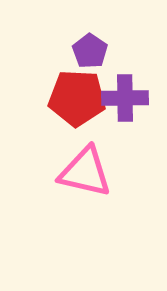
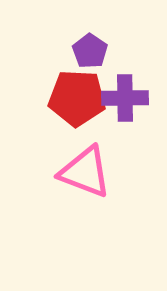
pink triangle: rotated 8 degrees clockwise
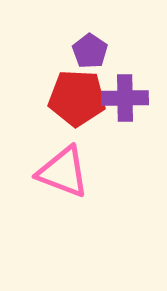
pink triangle: moved 22 px left
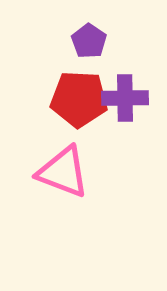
purple pentagon: moved 1 px left, 10 px up
red pentagon: moved 2 px right, 1 px down
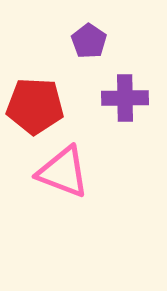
red pentagon: moved 44 px left, 7 px down
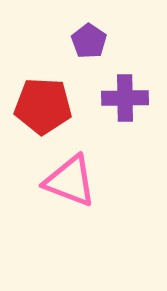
red pentagon: moved 8 px right
pink triangle: moved 7 px right, 9 px down
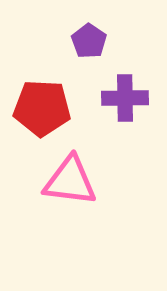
red pentagon: moved 1 px left, 2 px down
pink triangle: rotated 14 degrees counterclockwise
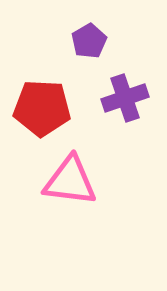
purple pentagon: rotated 8 degrees clockwise
purple cross: rotated 18 degrees counterclockwise
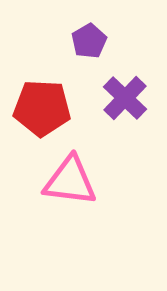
purple cross: rotated 27 degrees counterclockwise
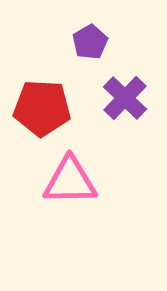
purple pentagon: moved 1 px right, 1 px down
pink triangle: rotated 8 degrees counterclockwise
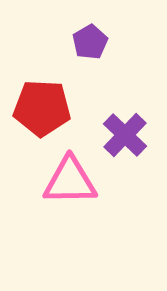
purple cross: moved 37 px down
